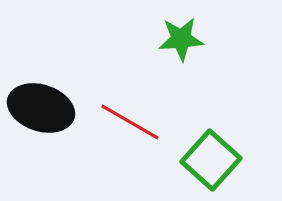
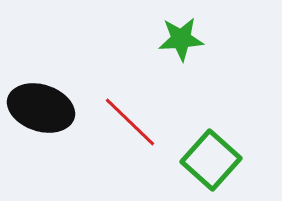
red line: rotated 14 degrees clockwise
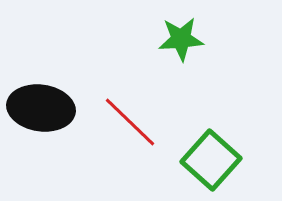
black ellipse: rotated 10 degrees counterclockwise
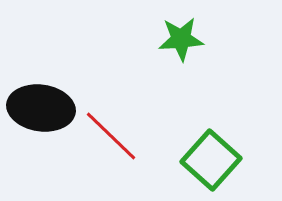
red line: moved 19 px left, 14 px down
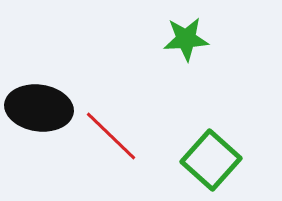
green star: moved 5 px right
black ellipse: moved 2 px left
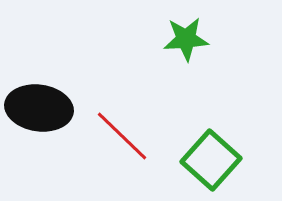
red line: moved 11 px right
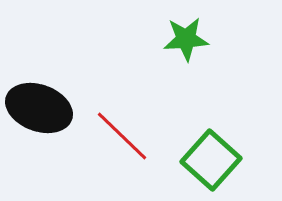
black ellipse: rotated 12 degrees clockwise
